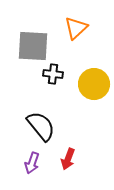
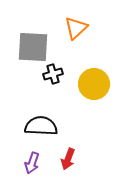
gray square: moved 1 px down
black cross: rotated 24 degrees counterclockwise
black semicircle: rotated 48 degrees counterclockwise
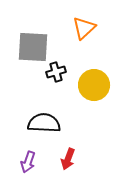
orange triangle: moved 8 px right
black cross: moved 3 px right, 2 px up
yellow circle: moved 1 px down
black semicircle: moved 3 px right, 3 px up
purple arrow: moved 4 px left, 1 px up
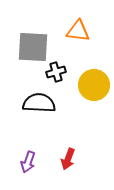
orange triangle: moved 6 px left, 3 px down; rotated 50 degrees clockwise
black semicircle: moved 5 px left, 20 px up
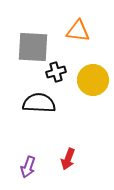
yellow circle: moved 1 px left, 5 px up
purple arrow: moved 5 px down
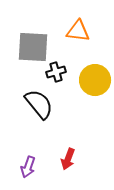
yellow circle: moved 2 px right
black semicircle: moved 1 px down; rotated 48 degrees clockwise
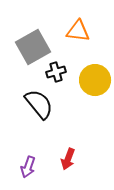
gray square: rotated 32 degrees counterclockwise
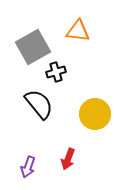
yellow circle: moved 34 px down
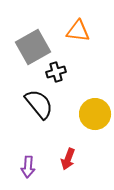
purple arrow: rotated 15 degrees counterclockwise
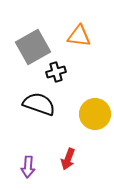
orange triangle: moved 1 px right, 5 px down
black semicircle: rotated 32 degrees counterclockwise
